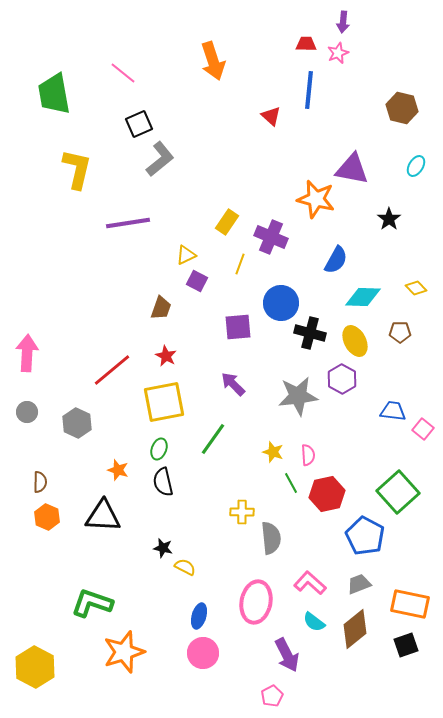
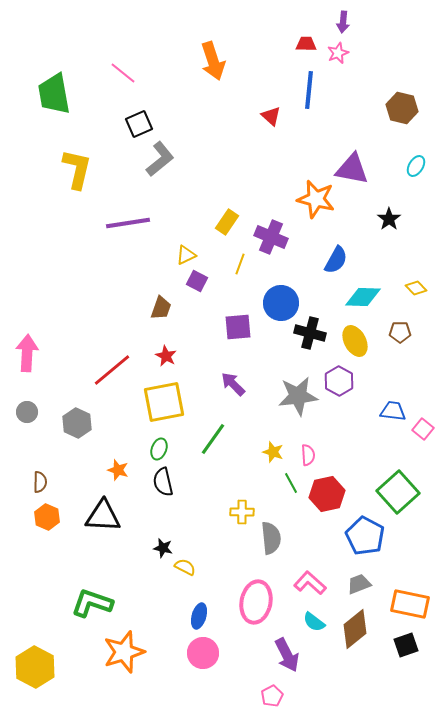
purple hexagon at (342, 379): moved 3 px left, 2 px down
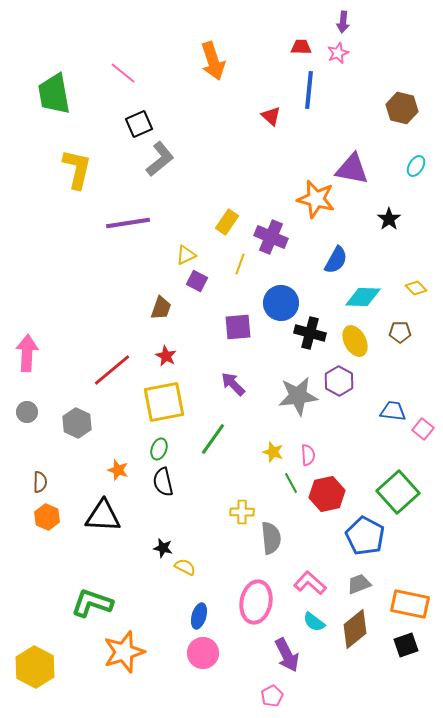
red trapezoid at (306, 44): moved 5 px left, 3 px down
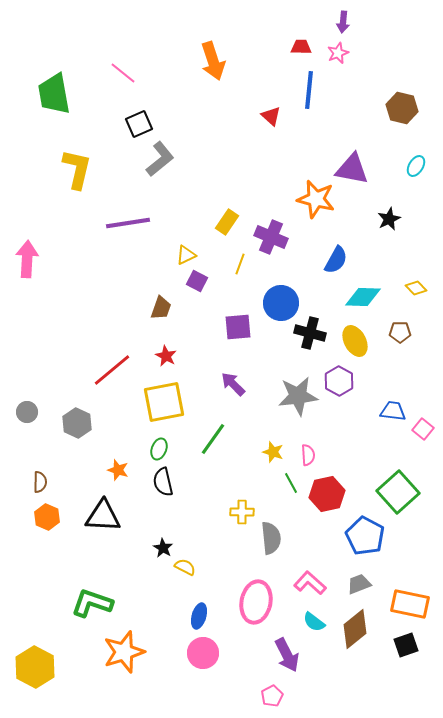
black star at (389, 219): rotated 10 degrees clockwise
pink arrow at (27, 353): moved 94 px up
black star at (163, 548): rotated 18 degrees clockwise
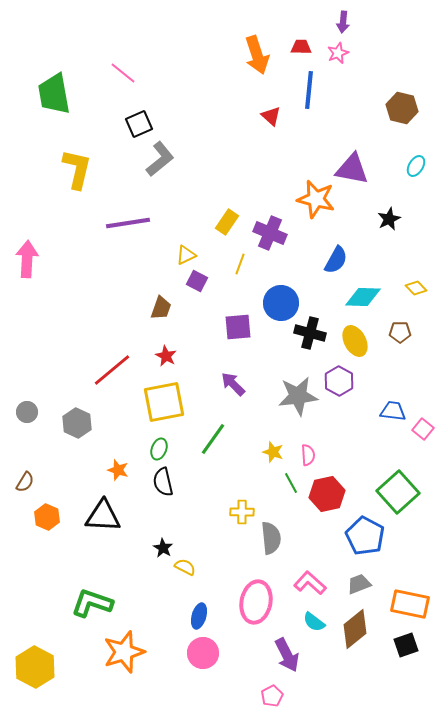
orange arrow at (213, 61): moved 44 px right, 6 px up
purple cross at (271, 237): moved 1 px left, 4 px up
brown semicircle at (40, 482): moved 15 px left; rotated 30 degrees clockwise
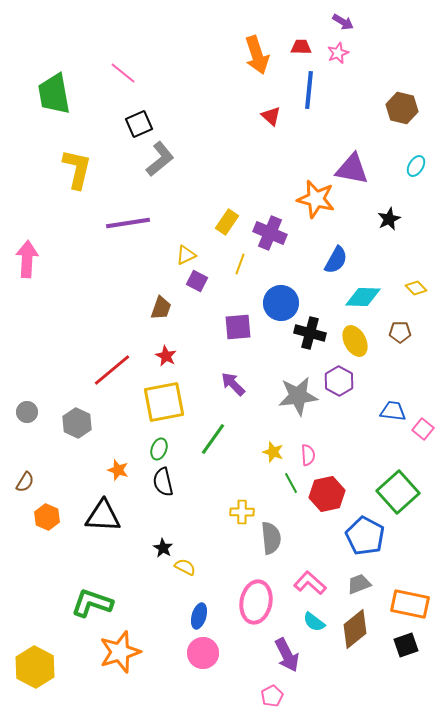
purple arrow at (343, 22): rotated 65 degrees counterclockwise
orange star at (124, 652): moved 4 px left
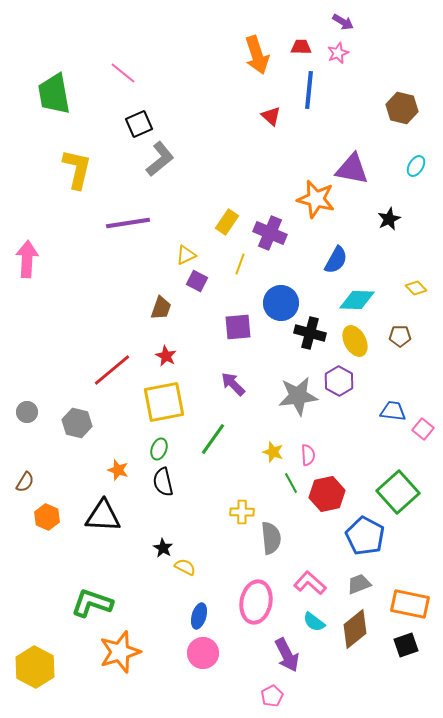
cyan diamond at (363, 297): moved 6 px left, 3 px down
brown pentagon at (400, 332): moved 4 px down
gray hexagon at (77, 423): rotated 12 degrees counterclockwise
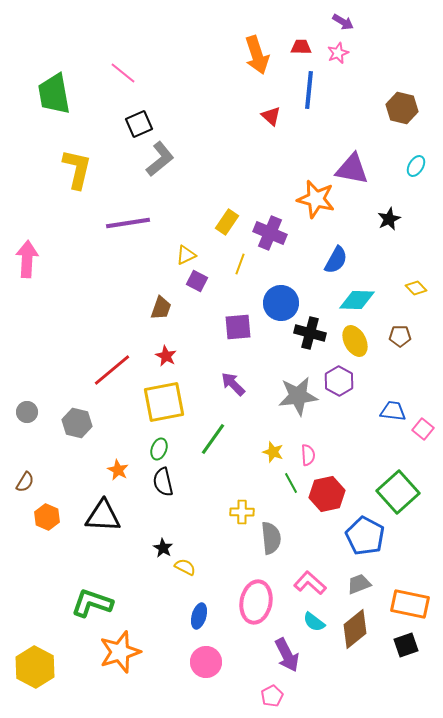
orange star at (118, 470): rotated 10 degrees clockwise
pink circle at (203, 653): moved 3 px right, 9 px down
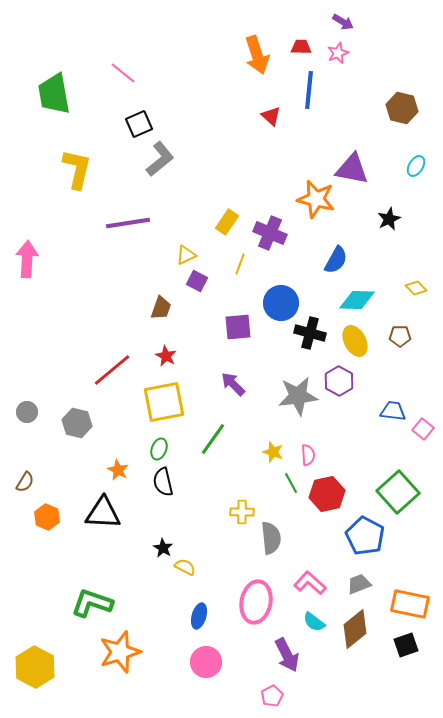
black triangle at (103, 516): moved 3 px up
